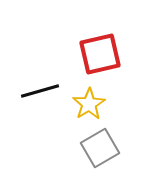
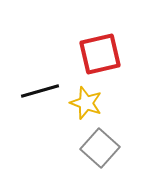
yellow star: moved 3 px left, 1 px up; rotated 20 degrees counterclockwise
gray square: rotated 18 degrees counterclockwise
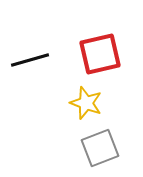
black line: moved 10 px left, 31 px up
gray square: rotated 27 degrees clockwise
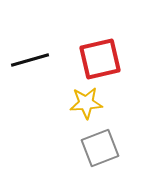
red square: moved 5 px down
yellow star: rotated 24 degrees counterclockwise
